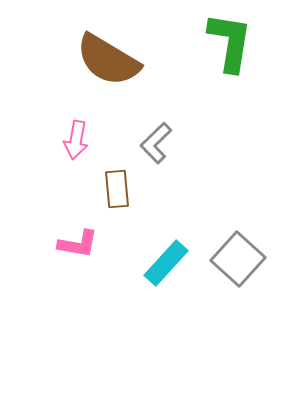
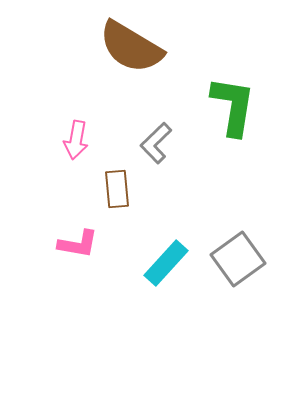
green L-shape: moved 3 px right, 64 px down
brown semicircle: moved 23 px right, 13 px up
gray square: rotated 12 degrees clockwise
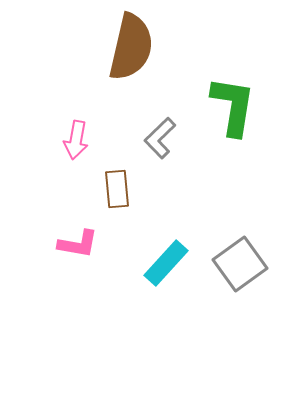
brown semicircle: rotated 108 degrees counterclockwise
gray L-shape: moved 4 px right, 5 px up
gray square: moved 2 px right, 5 px down
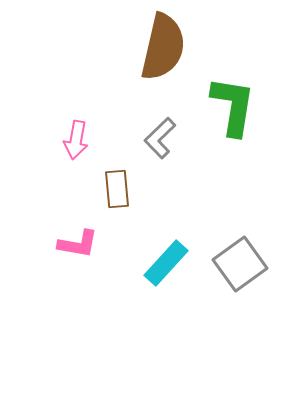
brown semicircle: moved 32 px right
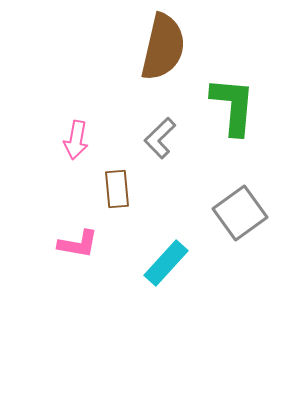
green L-shape: rotated 4 degrees counterclockwise
gray square: moved 51 px up
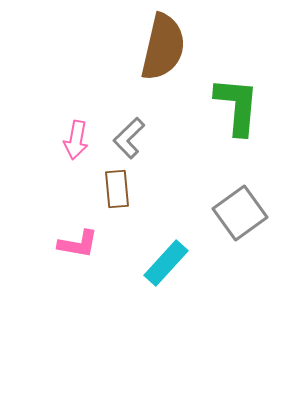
green L-shape: moved 4 px right
gray L-shape: moved 31 px left
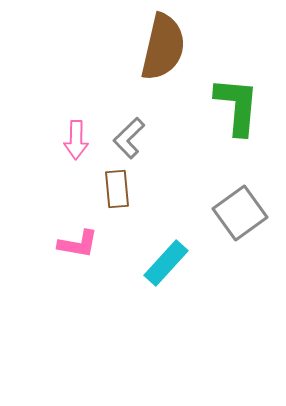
pink arrow: rotated 9 degrees counterclockwise
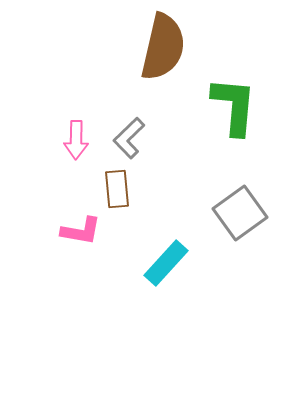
green L-shape: moved 3 px left
pink L-shape: moved 3 px right, 13 px up
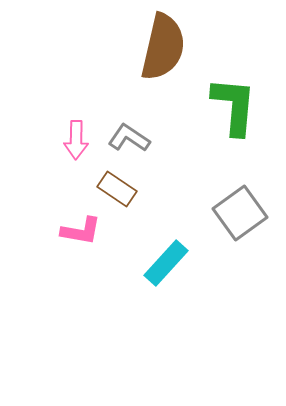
gray L-shape: rotated 78 degrees clockwise
brown rectangle: rotated 51 degrees counterclockwise
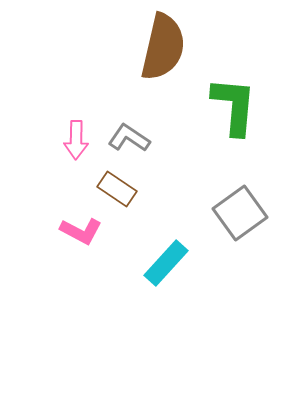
pink L-shape: rotated 18 degrees clockwise
